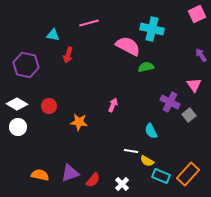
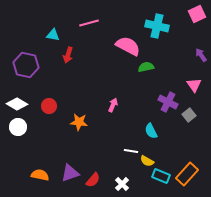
cyan cross: moved 5 px right, 3 px up
purple cross: moved 2 px left
orange rectangle: moved 1 px left
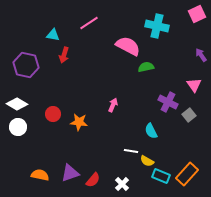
pink line: rotated 18 degrees counterclockwise
red arrow: moved 4 px left
red circle: moved 4 px right, 8 px down
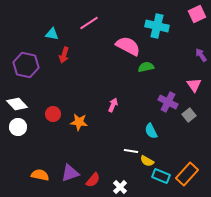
cyan triangle: moved 1 px left, 1 px up
white diamond: rotated 15 degrees clockwise
white cross: moved 2 px left, 3 px down
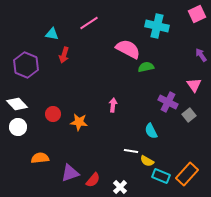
pink semicircle: moved 3 px down
purple hexagon: rotated 10 degrees clockwise
pink arrow: rotated 16 degrees counterclockwise
orange semicircle: moved 17 px up; rotated 18 degrees counterclockwise
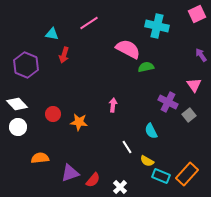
white line: moved 4 px left, 4 px up; rotated 48 degrees clockwise
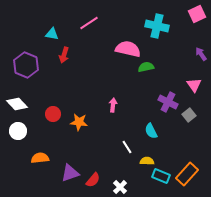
pink semicircle: rotated 15 degrees counterclockwise
purple arrow: moved 1 px up
white circle: moved 4 px down
yellow semicircle: rotated 152 degrees clockwise
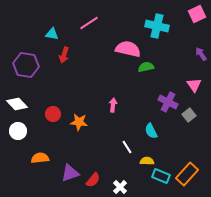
purple hexagon: rotated 15 degrees counterclockwise
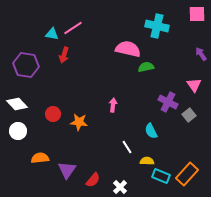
pink square: rotated 24 degrees clockwise
pink line: moved 16 px left, 5 px down
purple triangle: moved 3 px left, 3 px up; rotated 36 degrees counterclockwise
